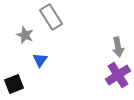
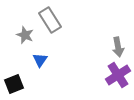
gray rectangle: moved 1 px left, 3 px down
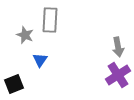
gray rectangle: rotated 35 degrees clockwise
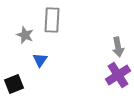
gray rectangle: moved 2 px right
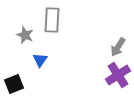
gray arrow: rotated 42 degrees clockwise
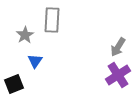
gray star: rotated 18 degrees clockwise
blue triangle: moved 5 px left, 1 px down
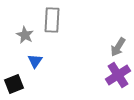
gray star: rotated 12 degrees counterclockwise
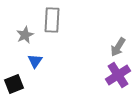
gray star: rotated 18 degrees clockwise
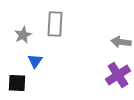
gray rectangle: moved 3 px right, 4 px down
gray star: moved 2 px left
gray arrow: moved 3 px right, 5 px up; rotated 66 degrees clockwise
black square: moved 3 px right, 1 px up; rotated 24 degrees clockwise
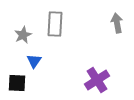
gray arrow: moved 4 px left, 19 px up; rotated 72 degrees clockwise
blue triangle: moved 1 px left
purple cross: moved 21 px left, 5 px down
